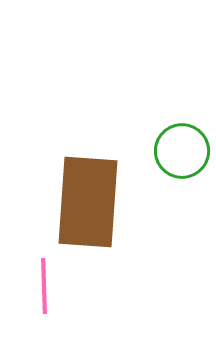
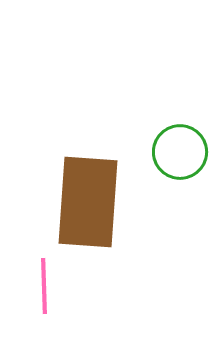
green circle: moved 2 px left, 1 px down
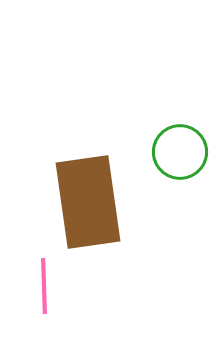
brown rectangle: rotated 12 degrees counterclockwise
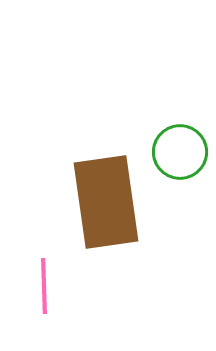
brown rectangle: moved 18 px right
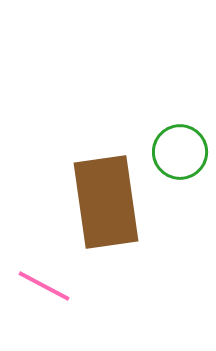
pink line: rotated 60 degrees counterclockwise
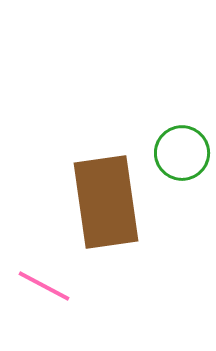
green circle: moved 2 px right, 1 px down
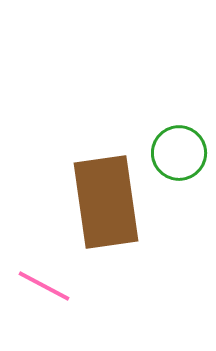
green circle: moved 3 px left
